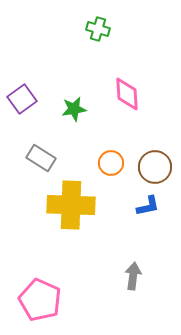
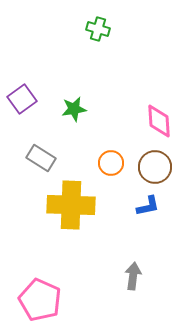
pink diamond: moved 32 px right, 27 px down
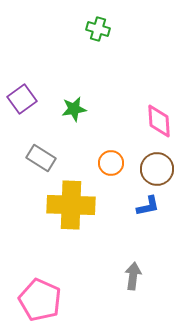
brown circle: moved 2 px right, 2 px down
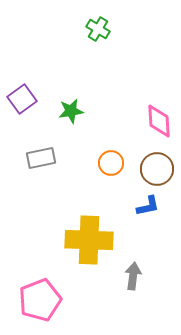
green cross: rotated 15 degrees clockwise
green star: moved 3 px left, 2 px down
gray rectangle: rotated 44 degrees counterclockwise
yellow cross: moved 18 px right, 35 px down
pink pentagon: rotated 27 degrees clockwise
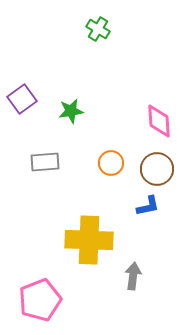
gray rectangle: moved 4 px right, 4 px down; rotated 8 degrees clockwise
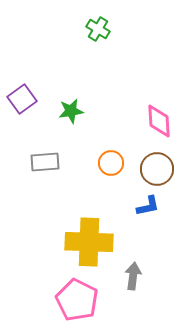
yellow cross: moved 2 px down
pink pentagon: moved 37 px right; rotated 24 degrees counterclockwise
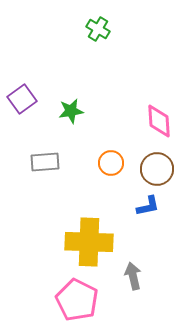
gray arrow: rotated 20 degrees counterclockwise
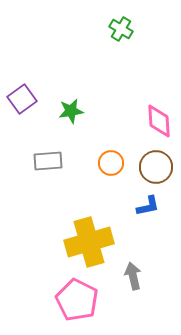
green cross: moved 23 px right
gray rectangle: moved 3 px right, 1 px up
brown circle: moved 1 px left, 2 px up
yellow cross: rotated 18 degrees counterclockwise
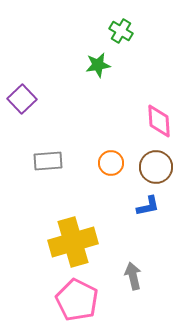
green cross: moved 2 px down
purple square: rotated 8 degrees counterclockwise
green star: moved 27 px right, 46 px up
yellow cross: moved 16 px left
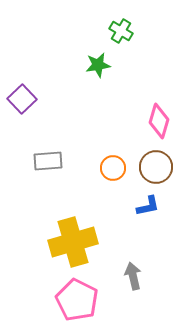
pink diamond: rotated 20 degrees clockwise
orange circle: moved 2 px right, 5 px down
